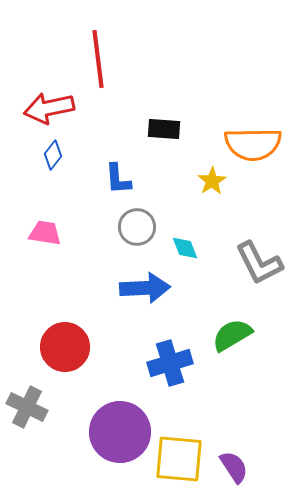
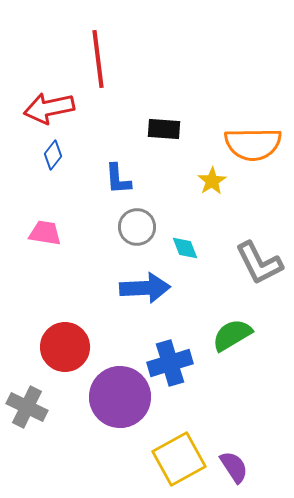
purple circle: moved 35 px up
yellow square: rotated 34 degrees counterclockwise
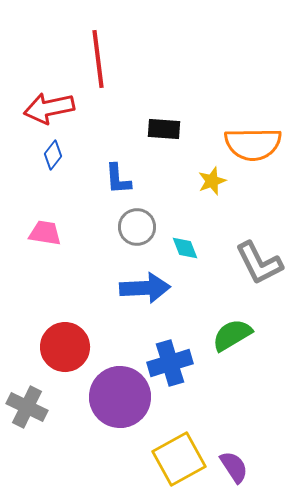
yellow star: rotated 12 degrees clockwise
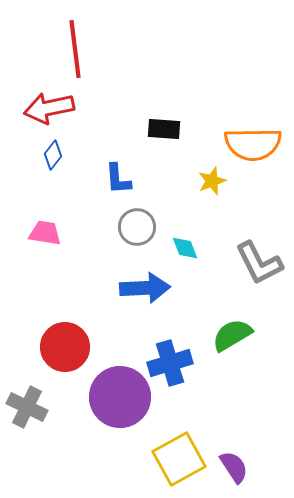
red line: moved 23 px left, 10 px up
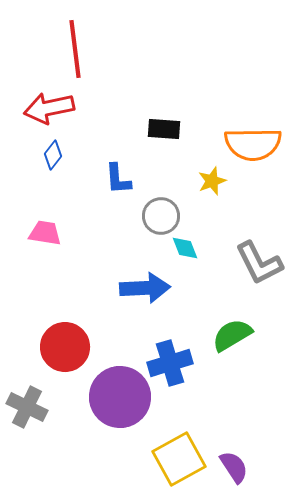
gray circle: moved 24 px right, 11 px up
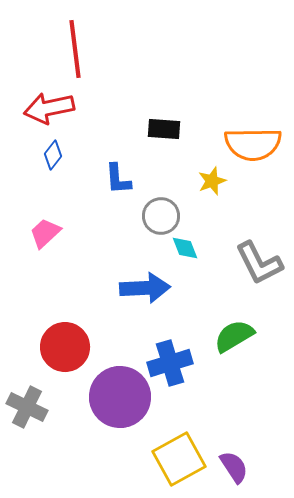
pink trapezoid: rotated 52 degrees counterclockwise
green semicircle: moved 2 px right, 1 px down
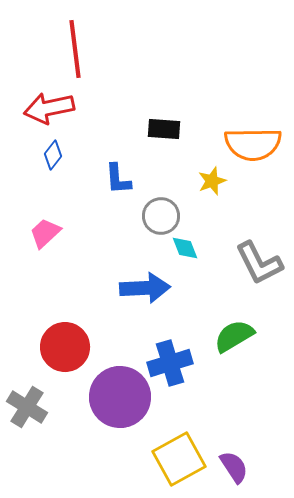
gray cross: rotated 6 degrees clockwise
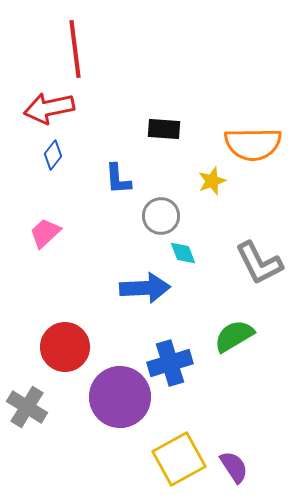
cyan diamond: moved 2 px left, 5 px down
